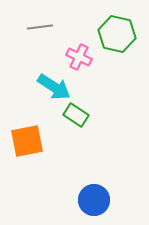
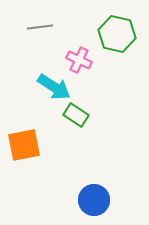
pink cross: moved 3 px down
orange square: moved 3 px left, 4 px down
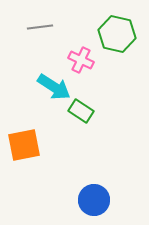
pink cross: moved 2 px right
green rectangle: moved 5 px right, 4 px up
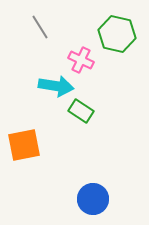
gray line: rotated 65 degrees clockwise
cyan arrow: moved 2 px right, 1 px up; rotated 24 degrees counterclockwise
blue circle: moved 1 px left, 1 px up
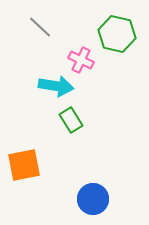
gray line: rotated 15 degrees counterclockwise
green rectangle: moved 10 px left, 9 px down; rotated 25 degrees clockwise
orange square: moved 20 px down
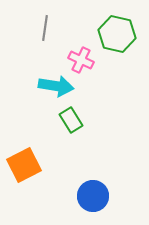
gray line: moved 5 px right, 1 px down; rotated 55 degrees clockwise
orange square: rotated 16 degrees counterclockwise
blue circle: moved 3 px up
